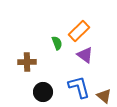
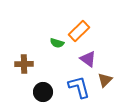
green semicircle: rotated 128 degrees clockwise
purple triangle: moved 3 px right, 4 px down
brown cross: moved 3 px left, 2 px down
brown triangle: moved 1 px right, 16 px up; rotated 35 degrees clockwise
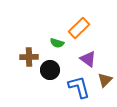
orange rectangle: moved 3 px up
brown cross: moved 5 px right, 7 px up
black circle: moved 7 px right, 22 px up
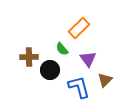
green semicircle: moved 5 px right, 6 px down; rotated 32 degrees clockwise
purple triangle: rotated 18 degrees clockwise
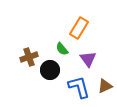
orange rectangle: rotated 15 degrees counterclockwise
brown cross: rotated 18 degrees counterclockwise
brown triangle: moved 6 px down; rotated 21 degrees clockwise
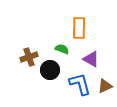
orange rectangle: rotated 30 degrees counterclockwise
green semicircle: rotated 152 degrees clockwise
purple triangle: moved 3 px right; rotated 24 degrees counterclockwise
blue L-shape: moved 1 px right, 3 px up
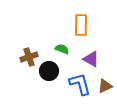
orange rectangle: moved 2 px right, 3 px up
black circle: moved 1 px left, 1 px down
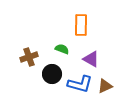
black circle: moved 3 px right, 3 px down
blue L-shape: rotated 120 degrees clockwise
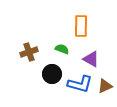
orange rectangle: moved 1 px down
brown cross: moved 5 px up
